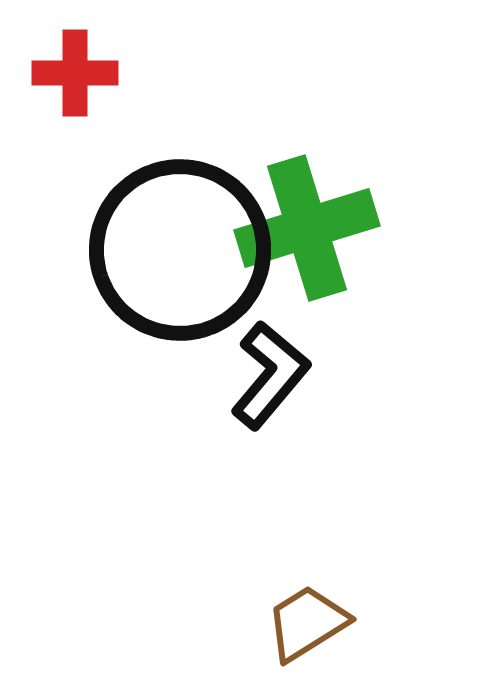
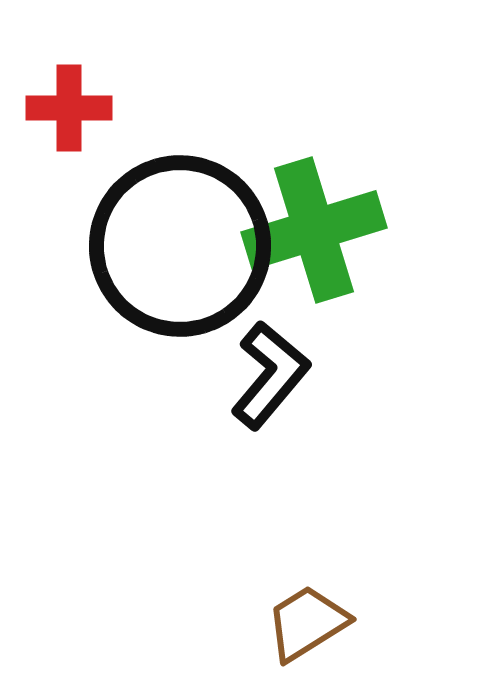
red cross: moved 6 px left, 35 px down
green cross: moved 7 px right, 2 px down
black circle: moved 4 px up
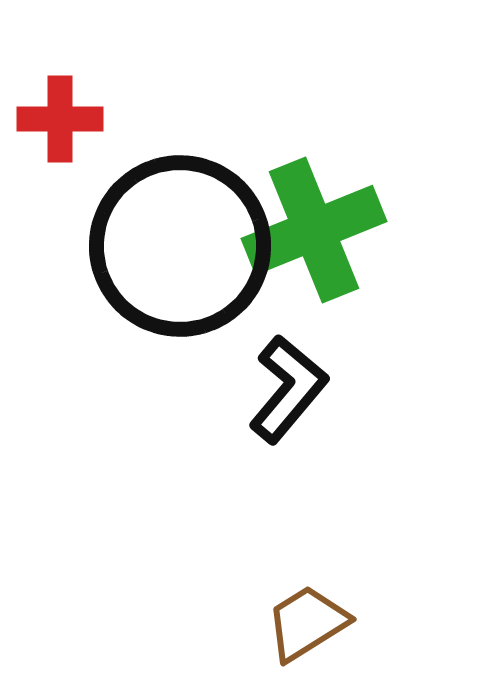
red cross: moved 9 px left, 11 px down
green cross: rotated 5 degrees counterclockwise
black L-shape: moved 18 px right, 14 px down
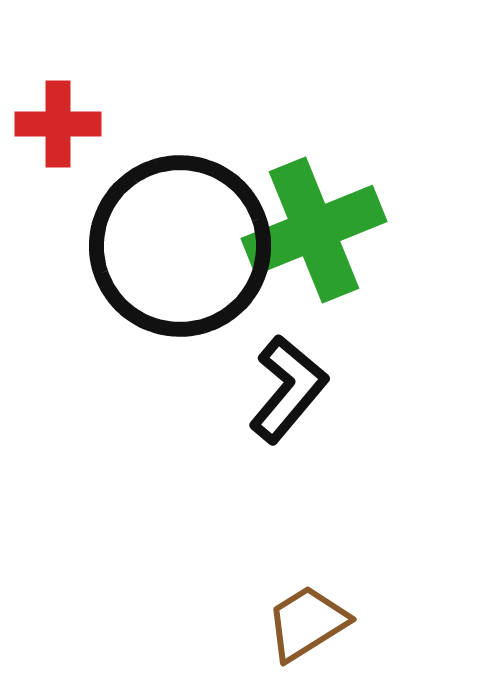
red cross: moved 2 px left, 5 px down
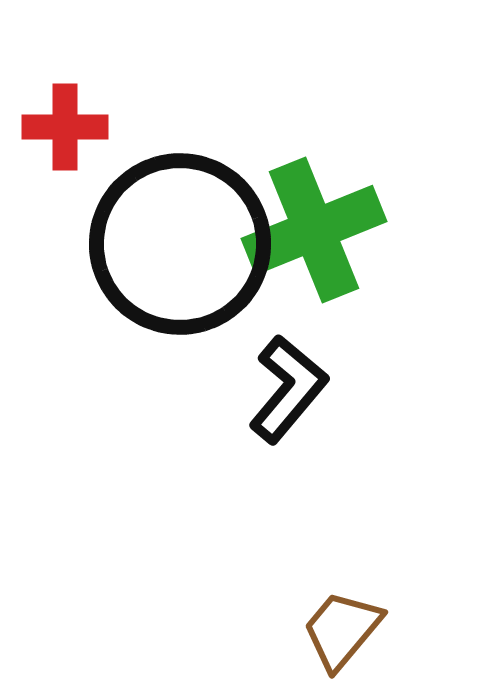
red cross: moved 7 px right, 3 px down
black circle: moved 2 px up
brown trapezoid: moved 35 px right, 7 px down; rotated 18 degrees counterclockwise
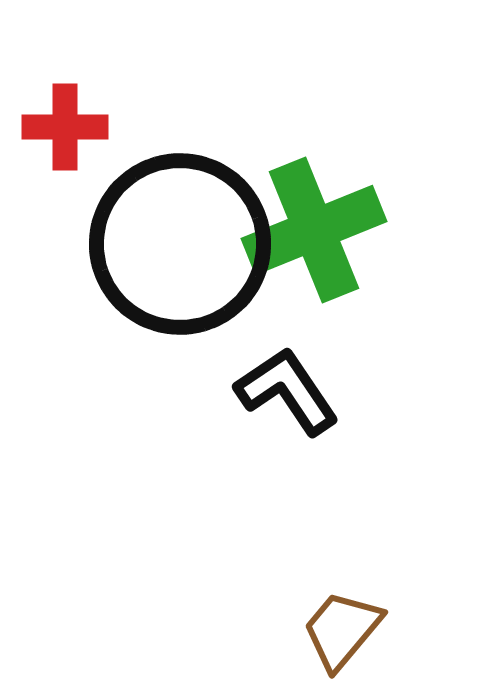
black L-shape: moved 1 px left, 2 px down; rotated 74 degrees counterclockwise
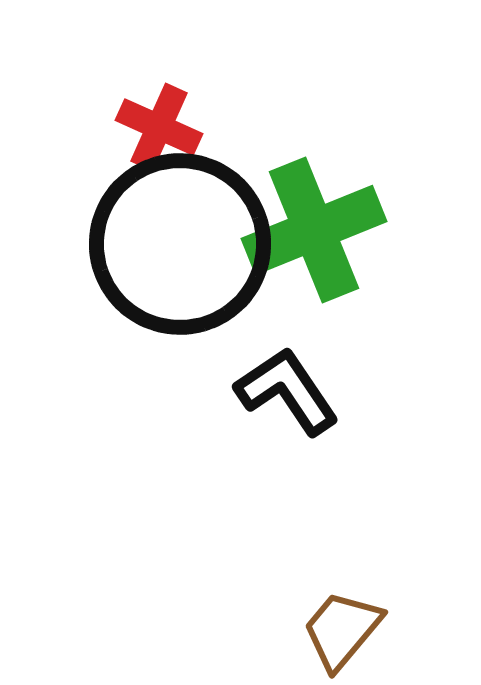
red cross: moved 94 px right; rotated 24 degrees clockwise
